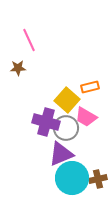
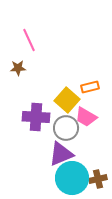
purple cross: moved 10 px left, 5 px up; rotated 12 degrees counterclockwise
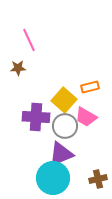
yellow square: moved 3 px left
gray circle: moved 1 px left, 2 px up
cyan circle: moved 19 px left
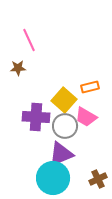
brown cross: rotated 12 degrees counterclockwise
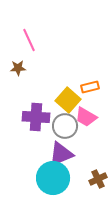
yellow square: moved 4 px right
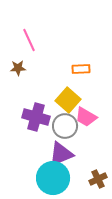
orange rectangle: moved 9 px left, 18 px up; rotated 12 degrees clockwise
purple cross: rotated 12 degrees clockwise
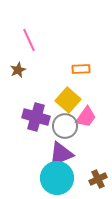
brown star: moved 2 px down; rotated 21 degrees counterclockwise
pink trapezoid: rotated 85 degrees counterclockwise
cyan circle: moved 4 px right
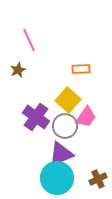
purple cross: rotated 20 degrees clockwise
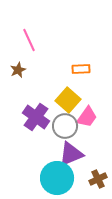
pink trapezoid: moved 1 px right
purple triangle: moved 10 px right
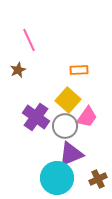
orange rectangle: moved 2 px left, 1 px down
